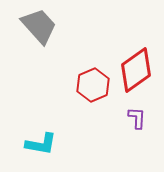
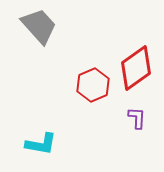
red diamond: moved 2 px up
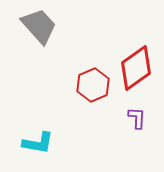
cyan L-shape: moved 3 px left, 1 px up
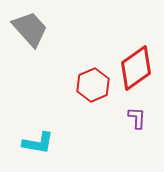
gray trapezoid: moved 9 px left, 3 px down
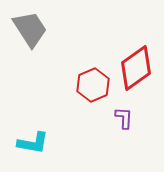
gray trapezoid: rotated 9 degrees clockwise
purple L-shape: moved 13 px left
cyan L-shape: moved 5 px left
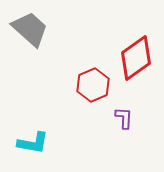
gray trapezoid: rotated 15 degrees counterclockwise
red diamond: moved 10 px up
